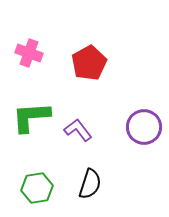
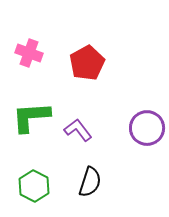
red pentagon: moved 2 px left
purple circle: moved 3 px right, 1 px down
black semicircle: moved 2 px up
green hexagon: moved 3 px left, 2 px up; rotated 24 degrees counterclockwise
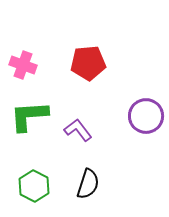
pink cross: moved 6 px left, 12 px down
red pentagon: moved 1 px right; rotated 24 degrees clockwise
green L-shape: moved 2 px left, 1 px up
purple circle: moved 1 px left, 12 px up
black semicircle: moved 2 px left, 2 px down
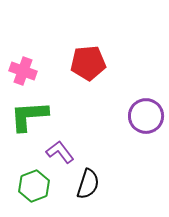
pink cross: moved 6 px down
purple L-shape: moved 18 px left, 22 px down
green hexagon: rotated 12 degrees clockwise
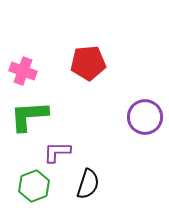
purple circle: moved 1 px left, 1 px down
purple L-shape: moved 3 px left; rotated 52 degrees counterclockwise
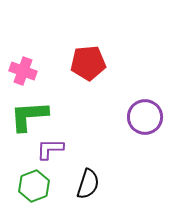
purple L-shape: moved 7 px left, 3 px up
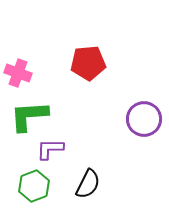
pink cross: moved 5 px left, 2 px down
purple circle: moved 1 px left, 2 px down
black semicircle: rotated 8 degrees clockwise
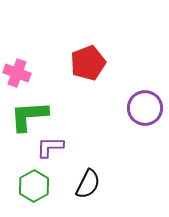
red pentagon: rotated 16 degrees counterclockwise
pink cross: moved 1 px left
purple circle: moved 1 px right, 11 px up
purple L-shape: moved 2 px up
green hexagon: rotated 8 degrees counterclockwise
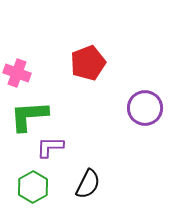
green hexagon: moved 1 px left, 1 px down
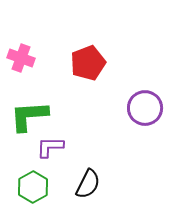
pink cross: moved 4 px right, 15 px up
